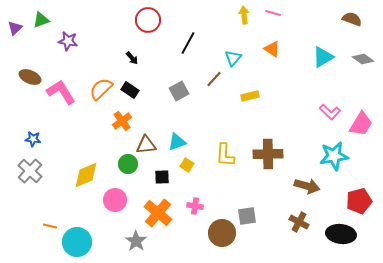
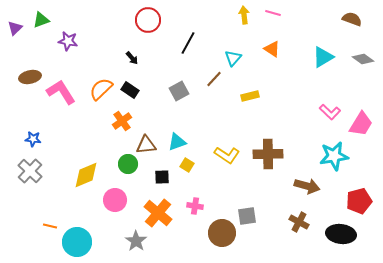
brown ellipse at (30, 77): rotated 35 degrees counterclockwise
yellow L-shape at (225, 155): moved 2 px right; rotated 60 degrees counterclockwise
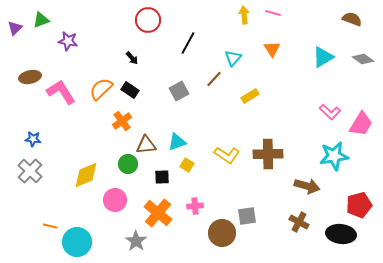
orange triangle at (272, 49): rotated 24 degrees clockwise
yellow rectangle at (250, 96): rotated 18 degrees counterclockwise
red pentagon at (359, 201): moved 4 px down
pink cross at (195, 206): rotated 14 degrees counterclockwise
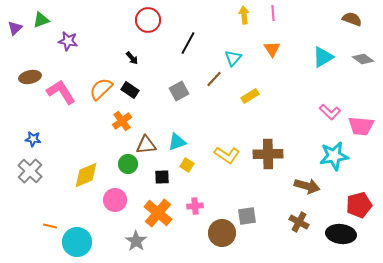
pink line at (273, 13): rotated 70 degrees clockwise
pink trapezoid at (361, 124): moved 2 px down; rotated 64 degrees clockwise
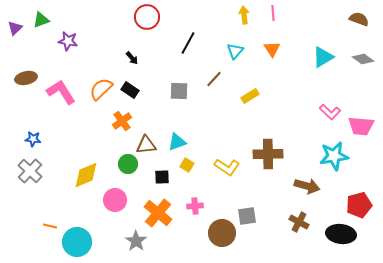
brown semicircle at (352, 19): moved 7 px right
red circle at (148, 20): moved 1 px left, 3 px up
cyan triangle at (233, 58): moved 2 px right, 7 px up
brown ellipse at (30, 77): moved 4 px left, 1 px down
gray square at (179, 91): rotated 30 degrees clockwise
yellow L-shape at (227, 155): moved 12 px down
